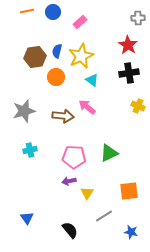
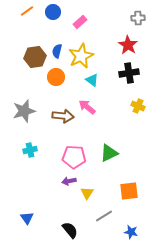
orange line: rotated 24 degrees counterclockwise
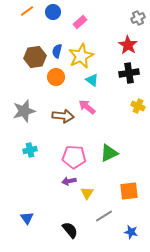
gray cross: rotated 24 degrees counterclockwise
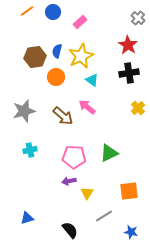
gray cross: rotated 24 degrees counterclockwise
yellow cross: moved 2 px down; rotated 24 degrees clockwise
brown arrow: rotated 35 degrees clockwise
blue triangle: rotated 48 degrees clockwise
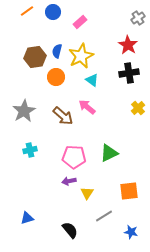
gray cross: rotated 16 degrees clockwise
gray star: rotated 15 degrees counterclockwise
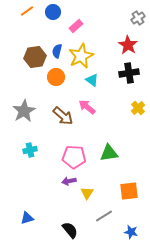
pink rectangle: moved 4 px left, 4 px down
green triangle: rotated 18 degrees clockwise
